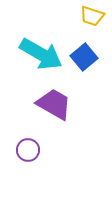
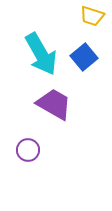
cyan arrow: rotated 30 degrees clockwise
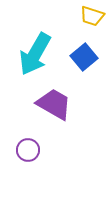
cyan arrow: moved 6 px left; rotated 60 degrees clockwise
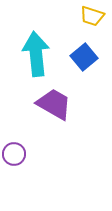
cyan arrow: moved 1 px right; rotated 144 degrees clockwise
purple circle: moved 14 px left, 4 px down
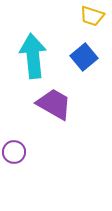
cyan arrow: moved 3 px left, 2 px down
purple circle: moved 2 px up
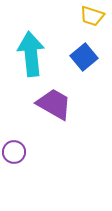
cyan arrow: moved 2 px left, 2 px up
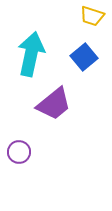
cyan arrow: rotated 18 degrees clockwise
purple trapezoid: rotated 111 degrees clockwise
purple circle: moved 5 px right
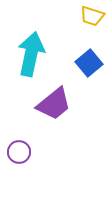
blue square: moved 5 px right, 6 px down
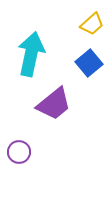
yellow trapezoid: moved 8 px down; rotated 60 degrees counterclockwise
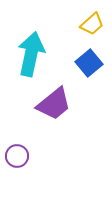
purple circle: moved 2 px left, 4 px down
